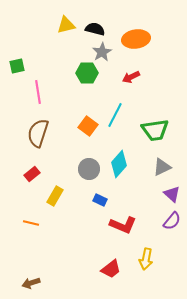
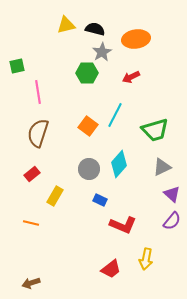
green trapezoid: rotated 8 degrees counterclockwise
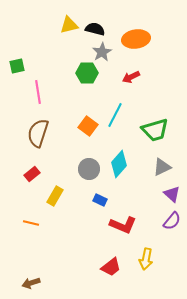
yellow triangle: moved 3 px right
red trapezoid: moved 2 px up
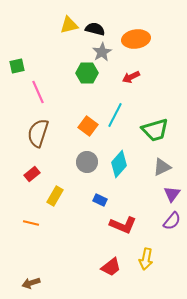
pink line: rotated 15 degrees counterclockwise
gray circle: moved 2 px left, 7 px up
purple triangle: rotated 24 degrees clockwise
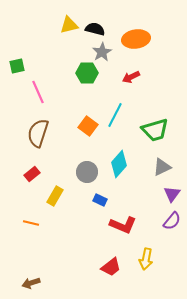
gray circle: moved 10 px down
